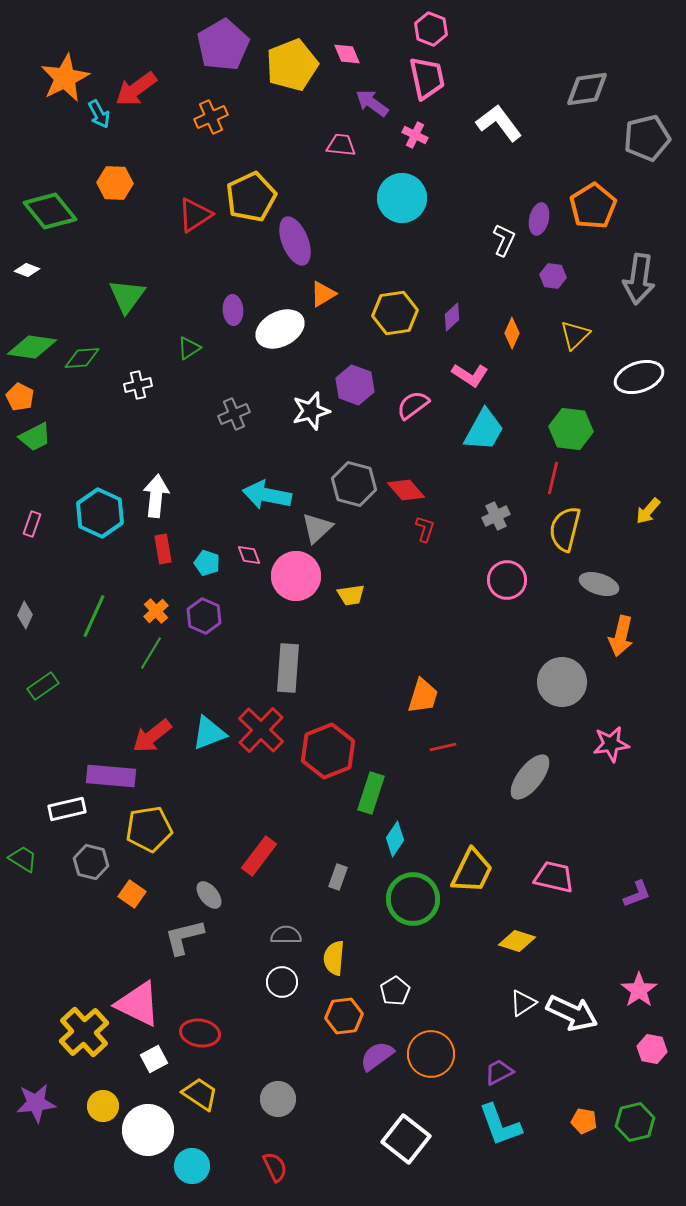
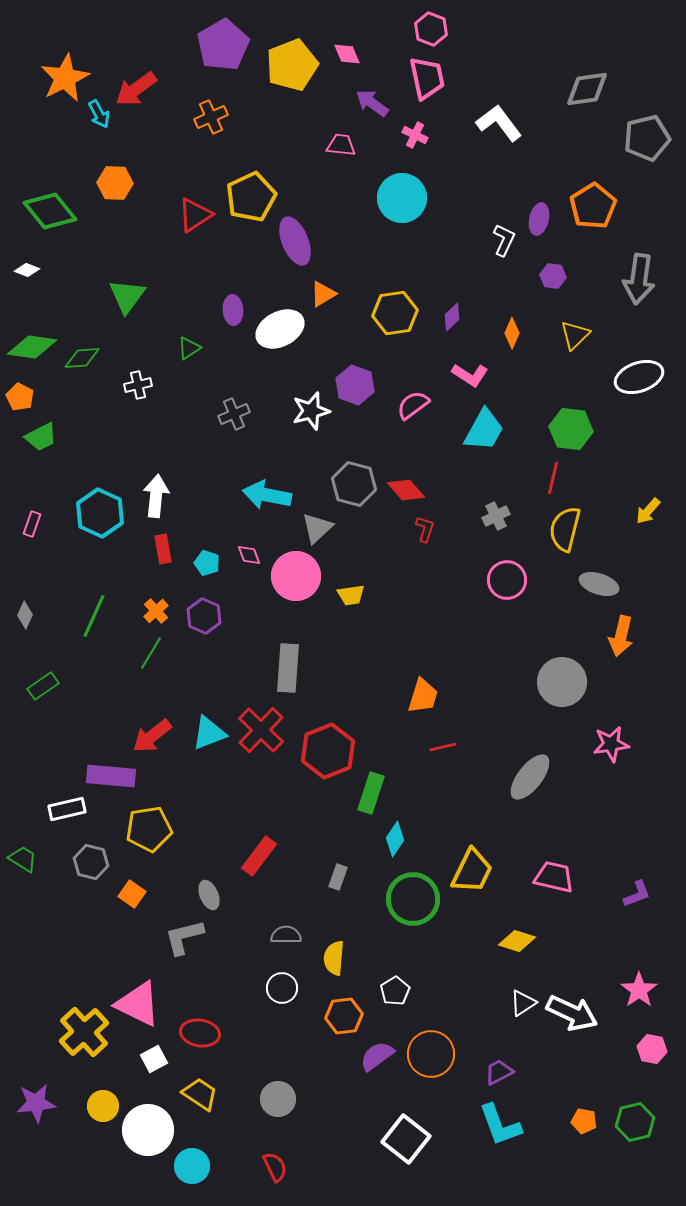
green trapezoid at (35, 437): moved 6 px right
gray ellipse at (209, 895): rotated 16 degrees clockwise
white circle at (282, 982): moved 6 px down
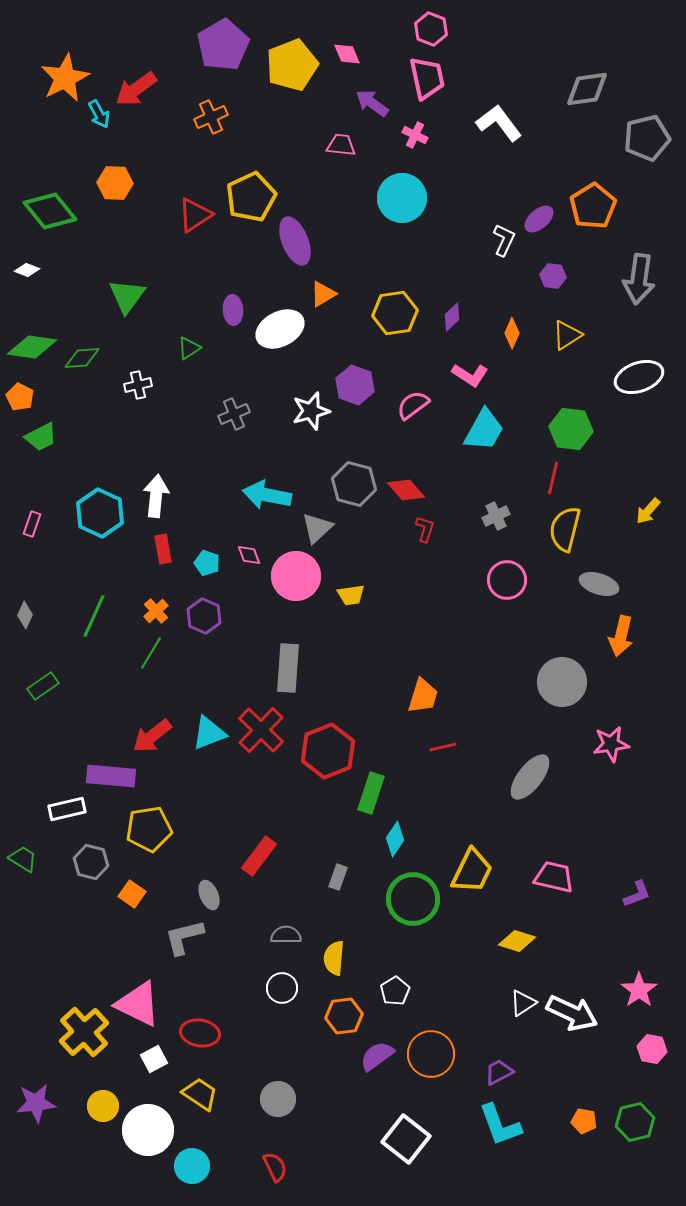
purple ellipse at (539, 219): rotated 36 degrees clockwise
yellow triangle at (575, 335): moved 8 px left; rotated 12 degrees clockwise
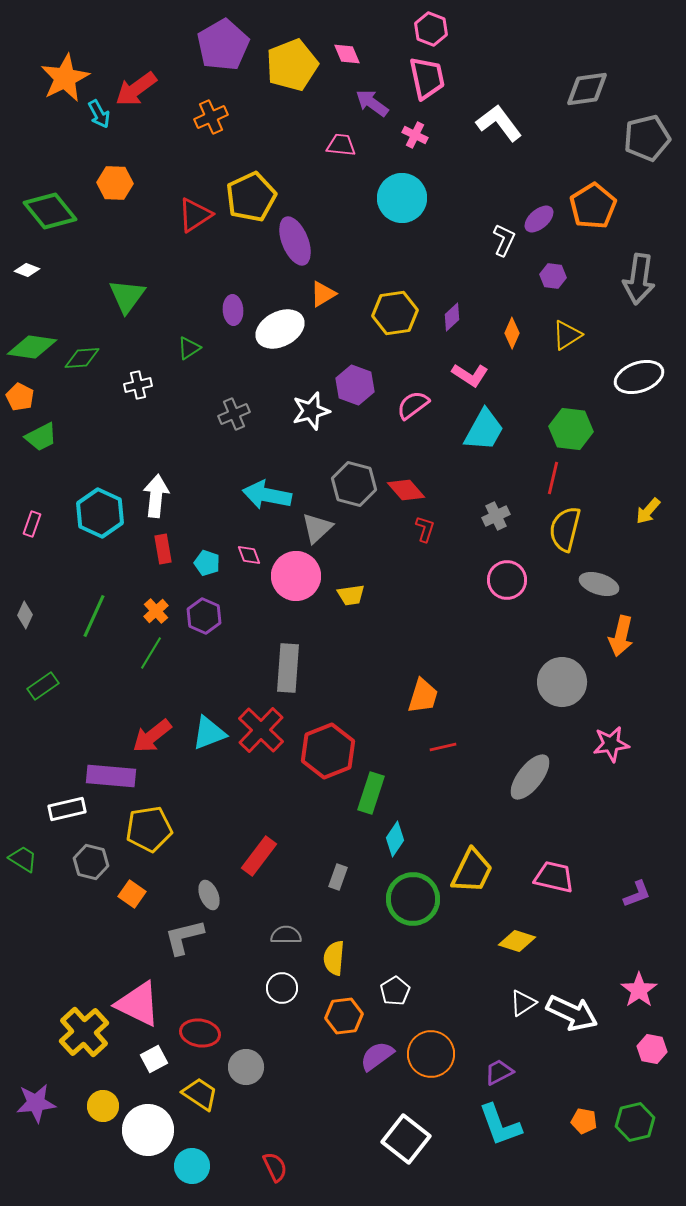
gray circle at (278, 1099): moved 32 px left, 32 px up
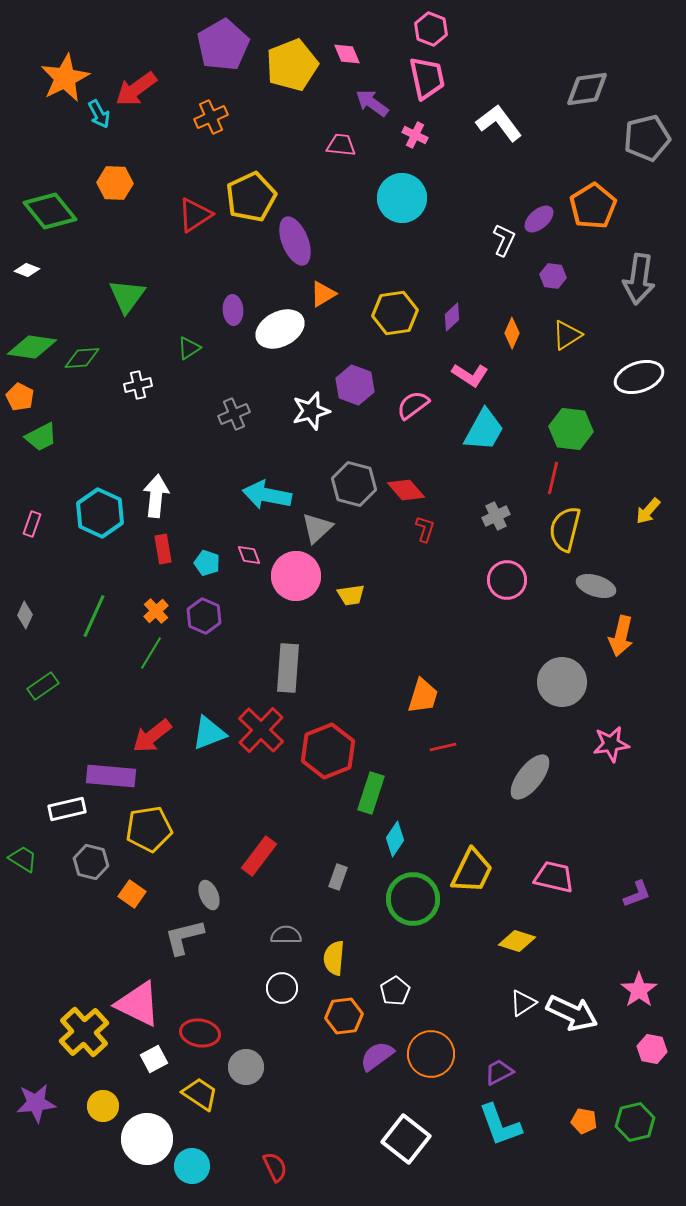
gray ellipse at (599, 584): moved 3 px left, 2 px down
white circle at (148, 1130): moved 1 px left, 9 px down
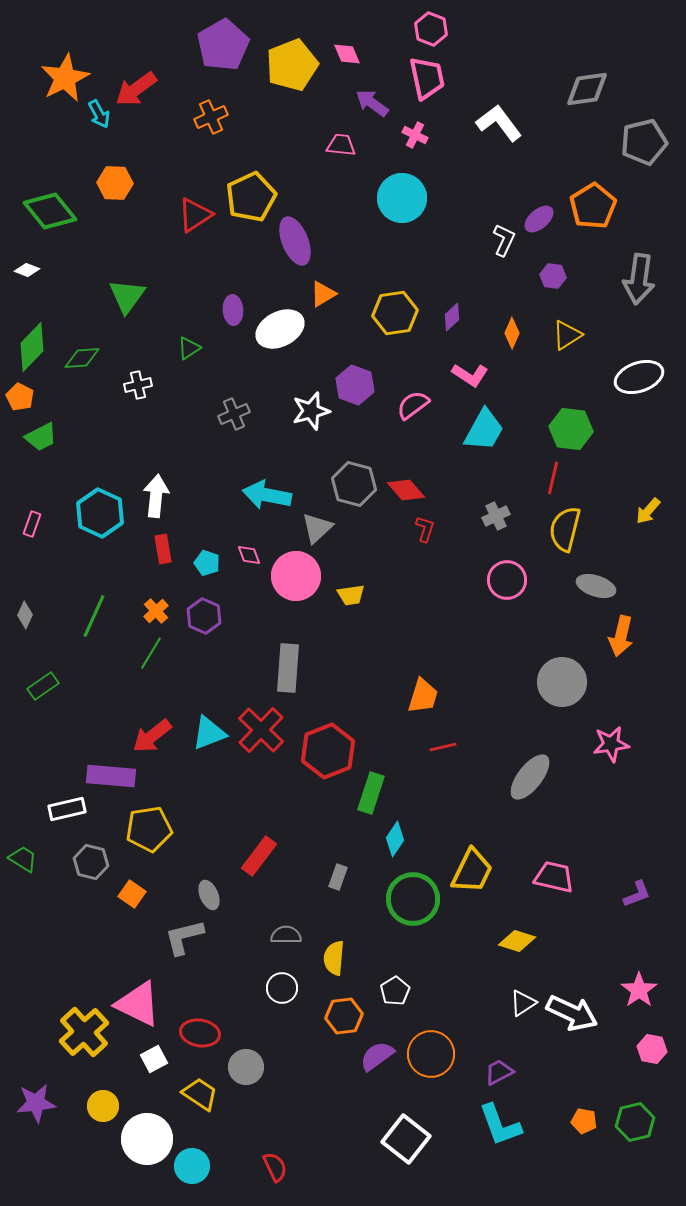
gray pentagon at (647, 138): moved 3 px left, 4 px down
green diamond at (32, 347): rotated 54 degrees counterclockwise
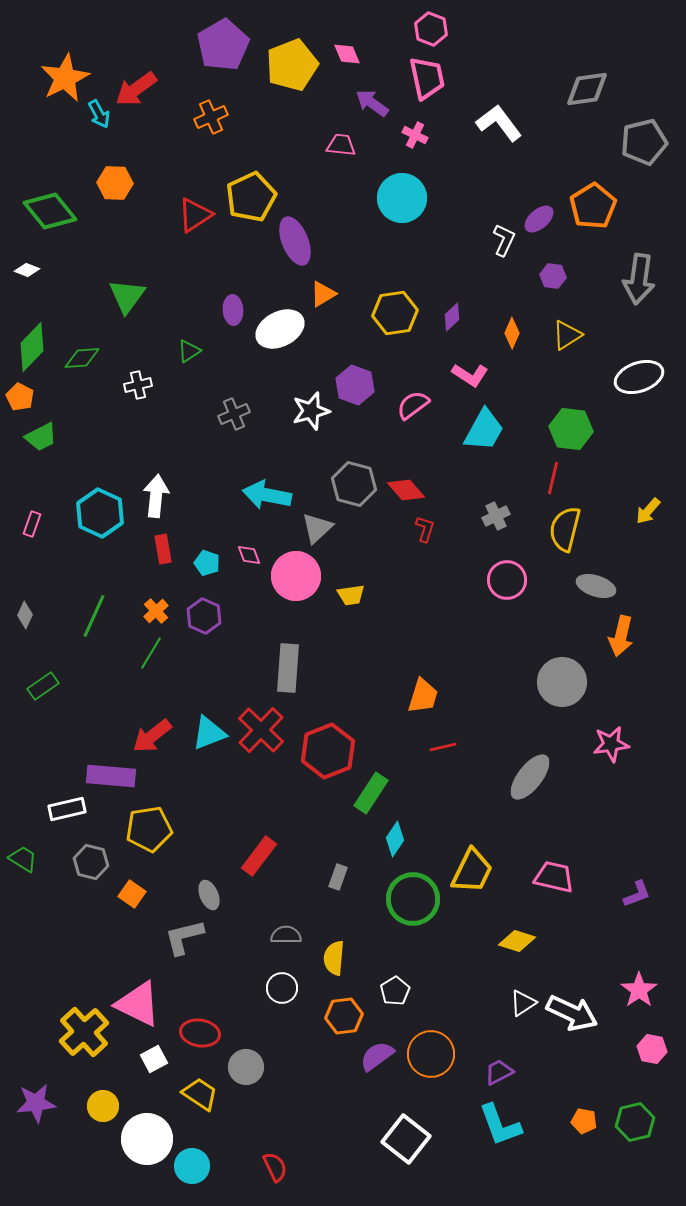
green triangle at (189, 348): moved 3 px down
green rectangle at (371, 793): rotated 15 degrees clockwise
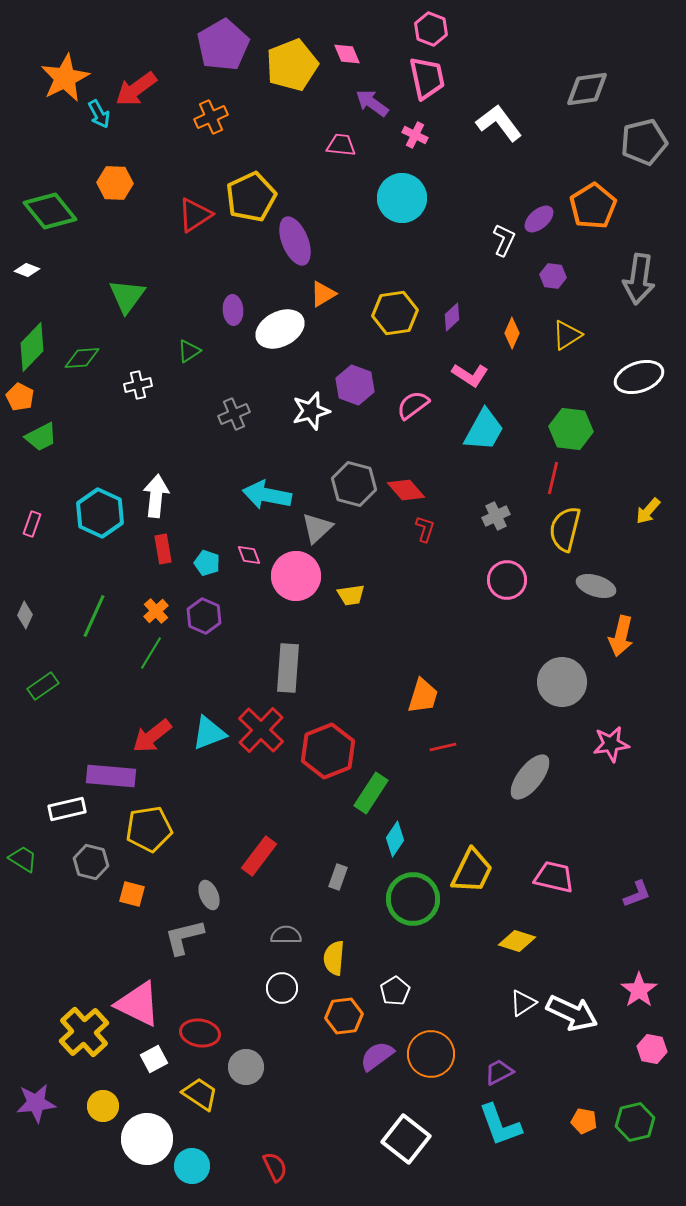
orange square at (132, 894): rotated 20 degrees counterclockwise
